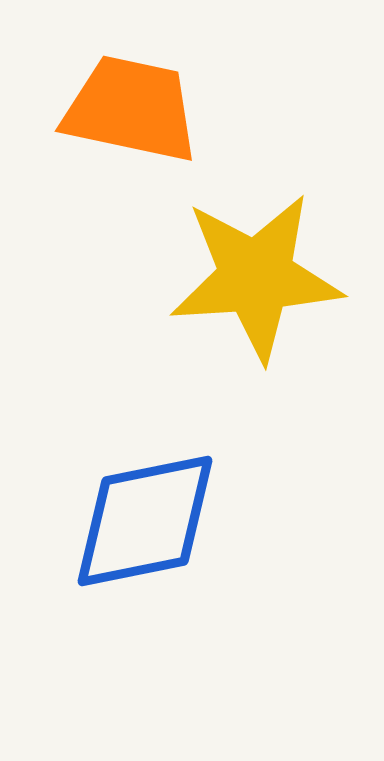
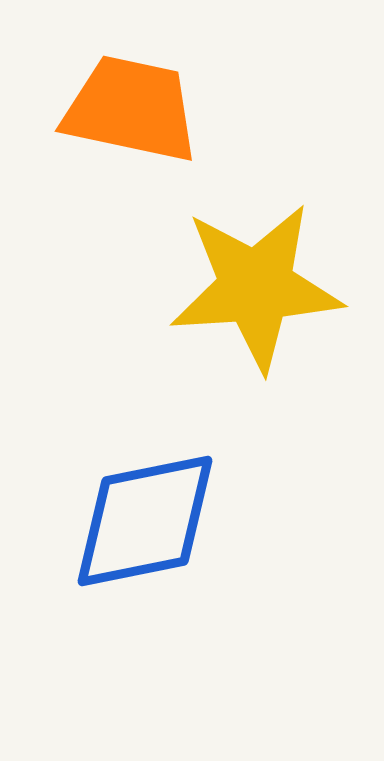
yellow star: moved 10 px down
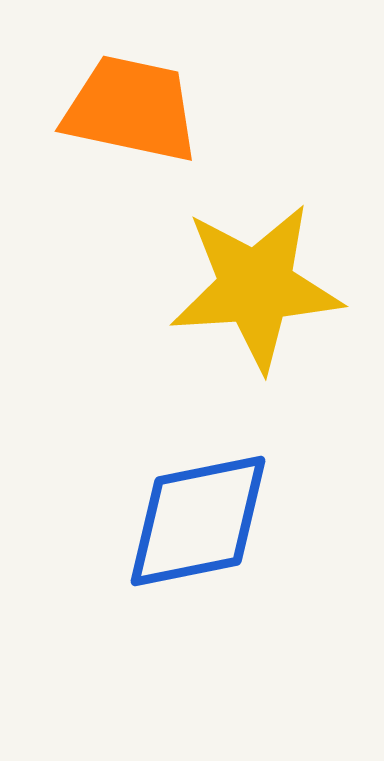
blue diamond: moved 53 px right
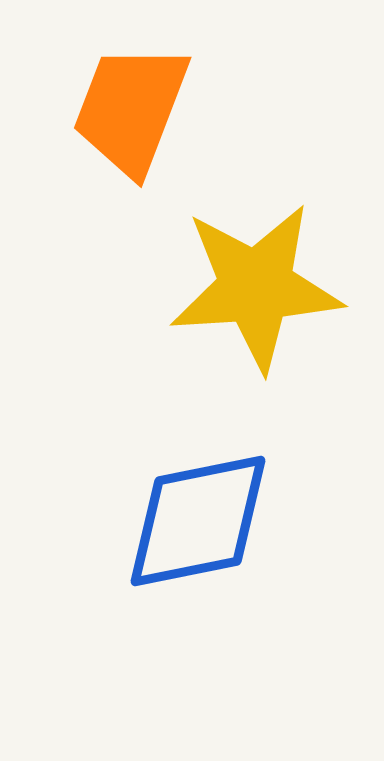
orange trapezoid: rotated 81 degrees counterclockwise
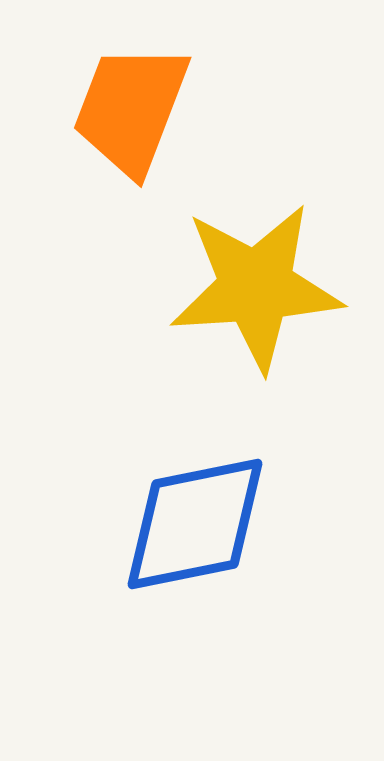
blue diamond: moved 3 px left, 3 px down
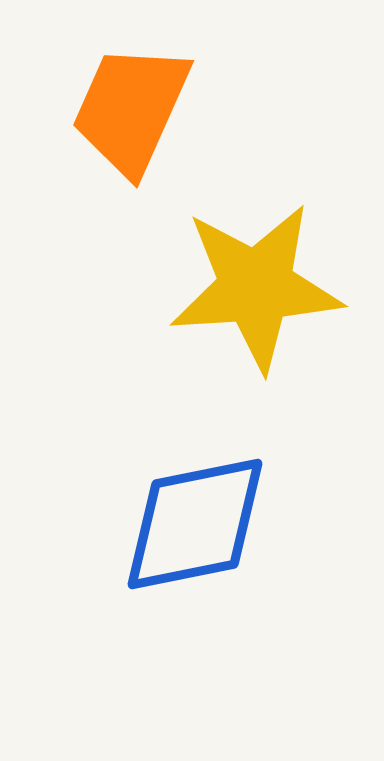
orange trapezoid: rotated 3 degrees clockwise
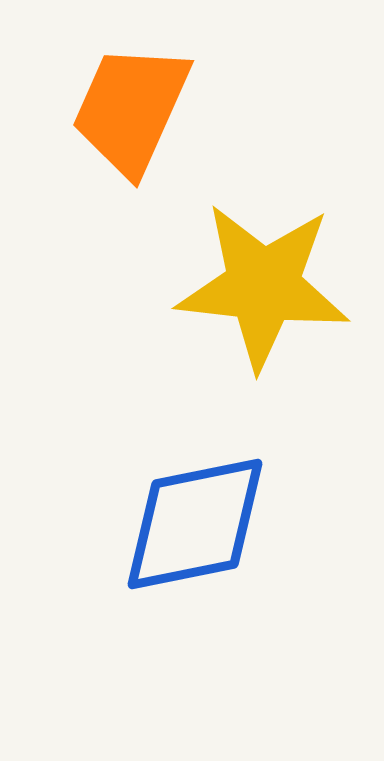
yellow star: moved 7 px right, 1 px up; rotated 10 degrees clockwise
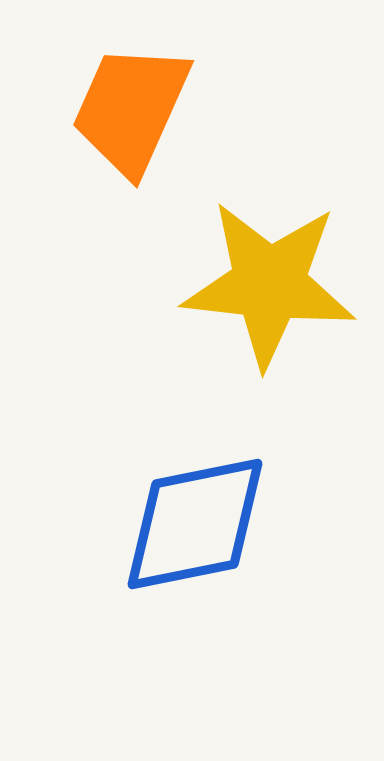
yellow star: moved 6 px right, 2 px up
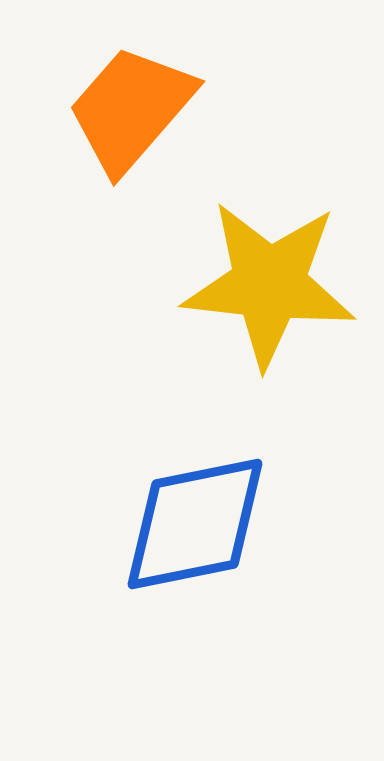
orange trapezoid: rotated 17 degrees clockwise
